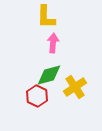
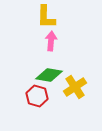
pink arrow: moved 2 px left, 2 px up
green diamond: rotated 24 degrees clockwise
red hexagon: rotated 10 degrees counterclockwise
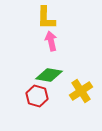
yellow L-shape: moved 1 px down
pink arrow: rotated 18 degrees counterclockwise
yellow cross: moved 6 px right, 4 px down
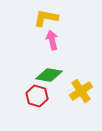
yellow L-shape: rotated 100 degrees clockwise
pink arrow: moved 1 px right, 1 px up
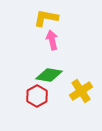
red hexagon: rotated 15 degrees clockwise
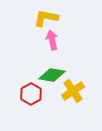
green diamond: moved 3 px right
yellow cross: moved 8 px left
red hexagon: moved 6 px left, 2 px up
